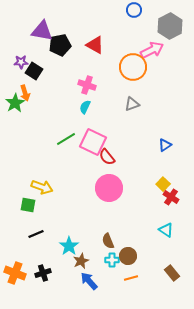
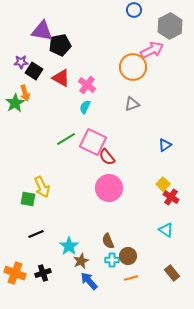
red triangle: moved 34 px left, 33 px down
pink cross: rotated 18 degrees clockwise
yellow arrow: rotated 45 degrees clockwise
green square: moved 6 px up
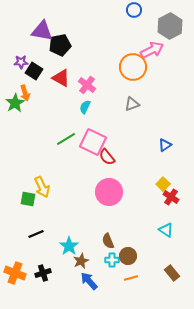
pink circle: moved 4 px down
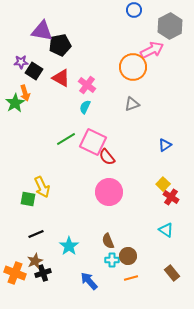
brown star: moved 46 px left
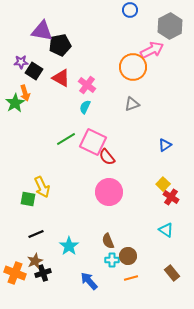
blue circle: moved 4 px left
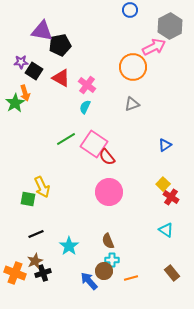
pink arrow: moved 2 px right, 3 px up
pink square: moved 1 px right, 2 px down; rotated 8 degrees clockwise
brown circle: moved 24 px left, 15 px down
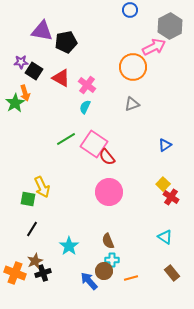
black pentagon: moved 6 px right, 3 px up
cyan triangle: moved 1 px left, 7 px down
black line: moved 4 px left, 5 px up; rotated 35 degrees counterclockwise
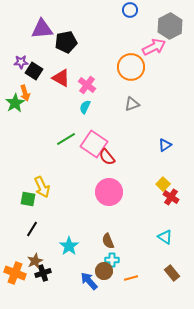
purple triangle: moved 2 px up; rotated 15 degrees counterclockwise
orange circle: moved 2 px left
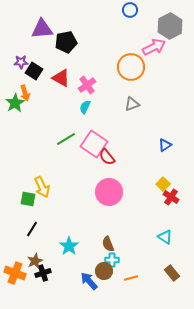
pink cross: rotated 18 degrees clockwise
brown semicircle: moved 3 px down
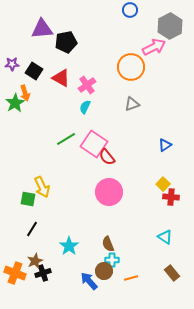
purple star: moved 9 px left, 2 px down
red cross: rotated 28 degrees counterclockwise
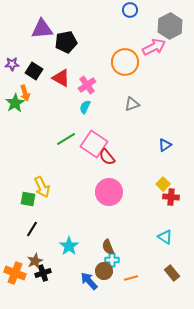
orange circle: moved 6 px left, 5 px up
brown semicircle: moved 3 px down
